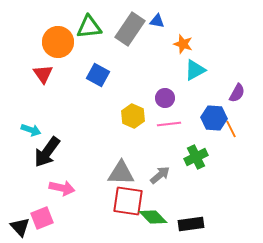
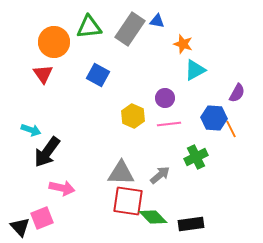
orange circle: moved 4 px left
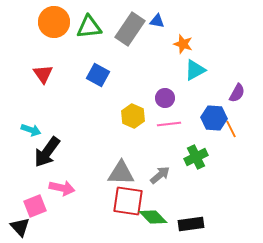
orange circle: moved 20 px up
pink square: moved 7 px left, 12 px up
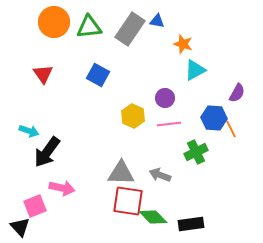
cyan arrow: moved 2 px left, 1 px down
green cross: moved 5 px up
gray arrow: rotated 120 degrees counterclockwise
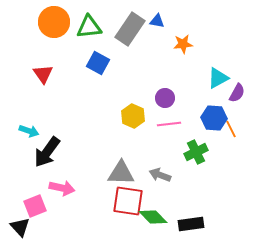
orange star: rotated 24 degrees counterclockwise
cyan triangle: moved 23 px right, 8 px down
blue square: moved 12 px up
